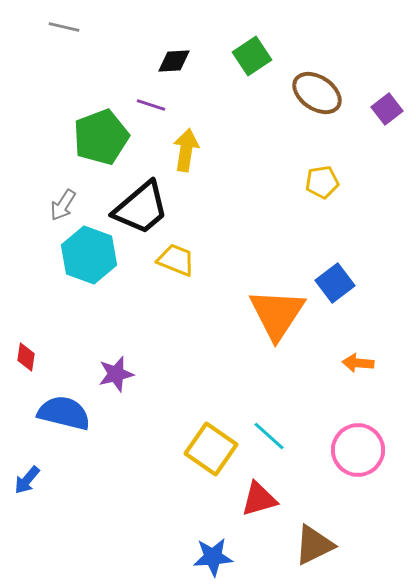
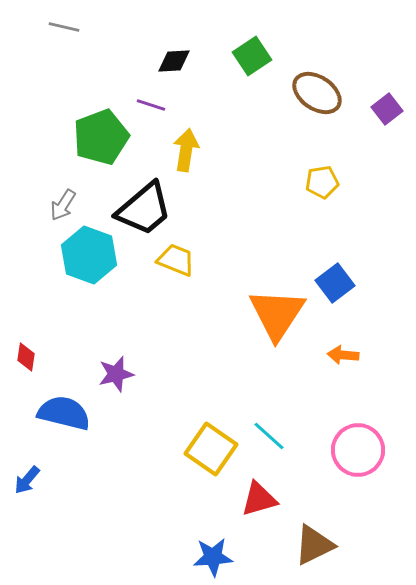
black trapezoid: moved 3 px right, 1 px down
orange arrow: moved 15 px left, 8 px up
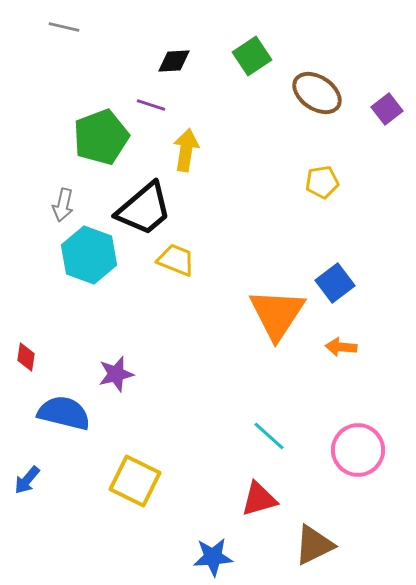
gray arrow: rotated 20 degrees counterclockwise
orange arrow: moved 2 px left, 8 px up
yellow square: moved 76 px left, 32 px down; rotated 9 degrees counterclockwise
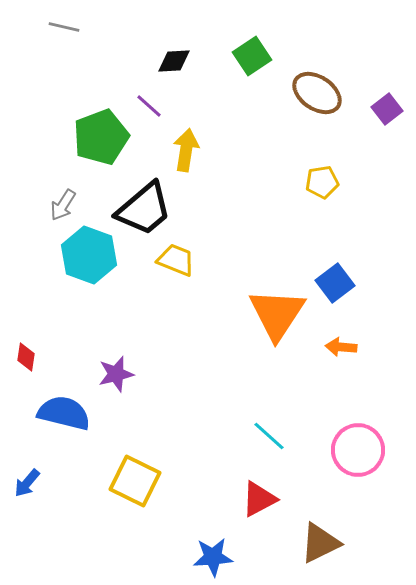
purple line: moved 2 px left, 1 px down; rotated 24 degrees clockwise
gray arrow: rotated 20 degrees clockwise
blue arrow: moved 3 px down
red triangle: rotated 12 degrees counterclockwise
brown triangle: moved 6 px right, 2 px up
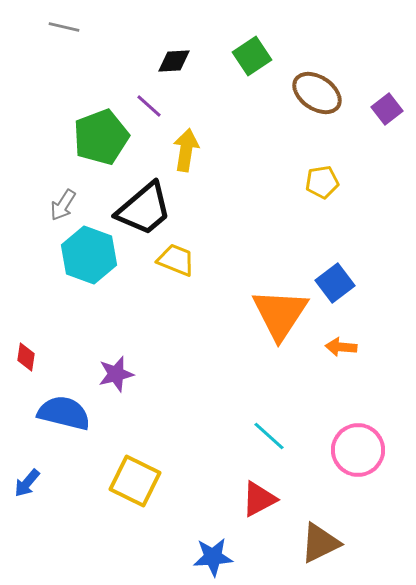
orange triangle: moved 3 px right
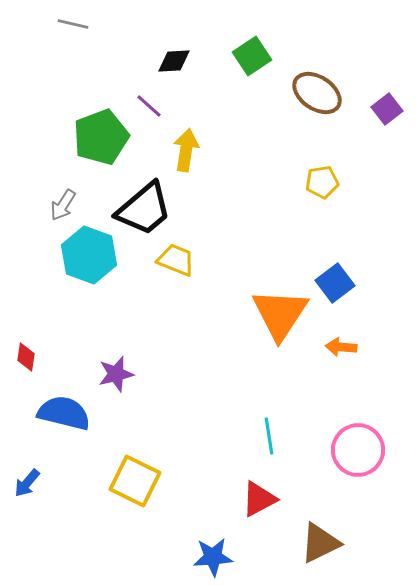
gray line: moved 9 px right, 3 px up
cyan line: rotated 39 degrees clockwise
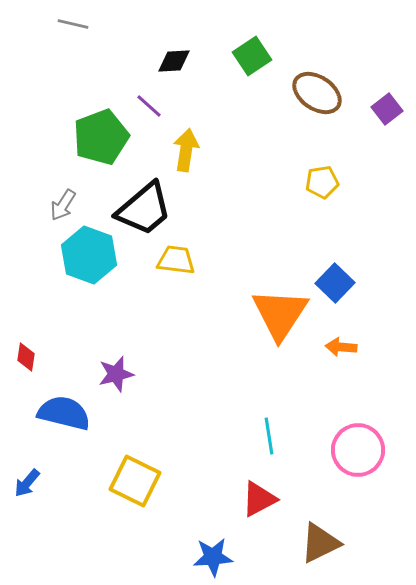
yellow trapezoid: rotated 15 degrees counterclockwise
blue square: rotated 9 degrees counterclockwise
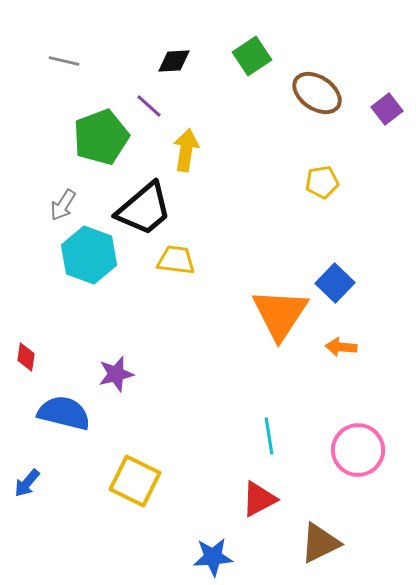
gray line: moved 9 px left, 37 px down
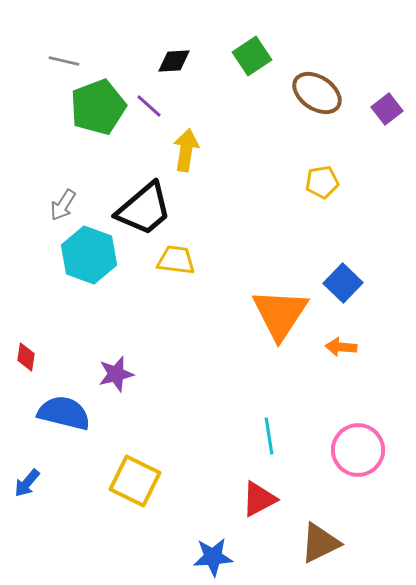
green pentagon: moved 3 px left, 30 px up
blue square: moved 8 px right
